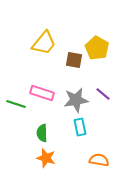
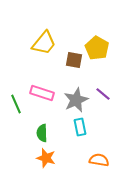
gray star: rotated 15 degrees counterclockwise
green line: rotated 48 degrees clockwise
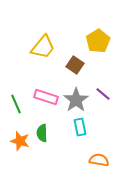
yellow trapezoid: moved 1 px left, 4 px down
yellow pentagon: moved 1 px right, 7 px up; rotated 10 degrees clockwise
brown square: moved 1 px right, 5 px down; rotated 24 degrees clockwise
pink rectangle: moved 4 px right, 4 px down
gray star: rotated 10 degrees counterclockwise
orange star: moved 26 px left, 17 px up
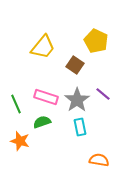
yellow pentagon: moved 2 px left; rotated 15 degrees counterclockwise
gray star: moved 1 px right
green semicircle: moved 11 px up; rotated 72 degrees clockwise
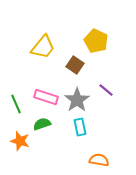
purple line: moved 3 px right, 4 px up
green semicircle: moved 2 px down
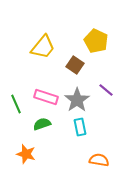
orange star: moved 6 px right, 13 px down
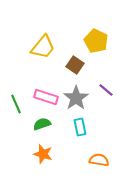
gray star: moved 1 px left, 2 px up
orange star: moved 17 px right
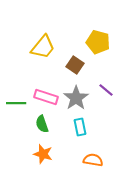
yellow pentagon: moved 2 px right, 1 px down; rotated 10 degrees counterclockwise
green line: moved 1 px up; rotated 66 degrees counterclockwise
green semicircle: rotated 90 degrees counterclockwise
orange semicircle: moved 6 px left
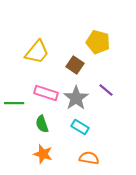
yellow trapezoid: moved 6 px left, 5 px down
pink rectangle: moved 4 px up
green line: moved 2 px left
cyan rectangle: rotated 48 degrees counterclockwise
orange semicircle: moved 4 px left, 2 px up
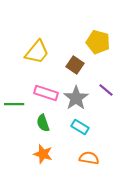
green line: moved 1 px down
green semicircle: moved 1 px right, 1 px up
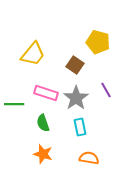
yellow trapezoid: moved 4 px left, 2 px down
purple line: rotated 21 degrees clockwise
cyan rectangle: rotated 48 degrees clockwise
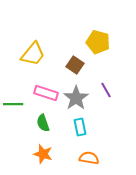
green line: moved 1 px left
